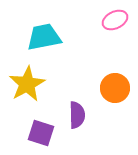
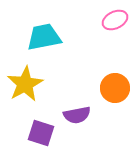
yellow star: moved 2 px left
purple semicircle: rotated 80 degrees clockwise
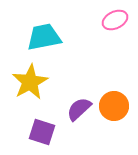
yellow star: moved 5 px right, 2 px up
orange circle: moved 1 px left, 18 px down
purple semicircle: moved 2 px right, 6 px up; rotated 148 degrees clockwise
purple square: moved 1 px right, 1 px up
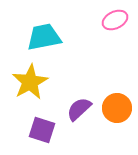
orange circle: moved 3 px right, 2 px down
purple square: moved 2 px up
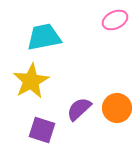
yellow star: moved 1 px right, 1 px up
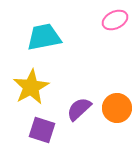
yellow star: moved 6 px down
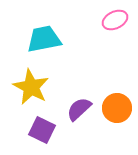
cyan trapezoid: moved 2 px down
yellow star: rotated 15 degrees counterclockwise
purple square: rotated 8 degrees clockwise
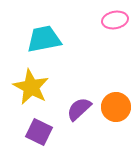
pink ellipse: rotated 15 degrees clockwise
orange circle: moved 1 px left, 1 px up
purple square: moved 3 px left, 2 px down
